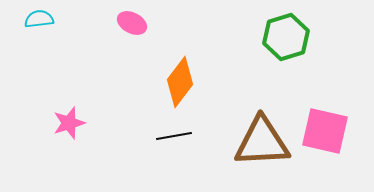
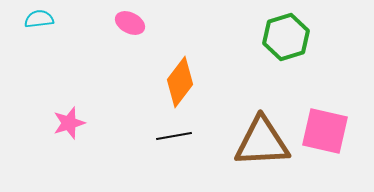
pink ellipse: moved 2 px left
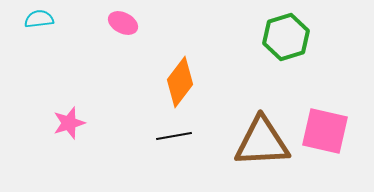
pink ellipse: moved 7 px left
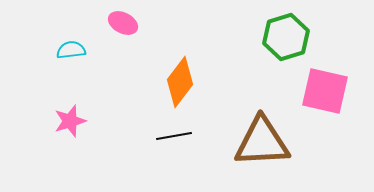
cyan semicircle: moved 32 px right, 31 px down
pink star: moved 1 px right, 2 px up
pink square: moved 40 px up
